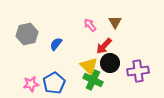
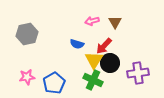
pink arrow: moved 2 px right, 4 px up; rotated 64 degrees counterclockwise
blue semicircle: moved 21 px right; rotated 112 degrees counterclockwise
yellow triangle: moved 5 px right, 6 px up; rotated 18 degrees clockwise
purple cross: moved 2 px down
pink star: moved 4 px left, 7 px up
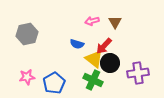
yellow triangle: moved 1 px up; rotated 24 degrees counterclockwise
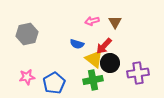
green cross: rotated 36 degrees counterclockwise
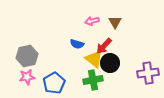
gray hexagon: moved 22 px down
purple cross: moved 10 px right
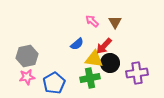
pink arrow: rotated 56 degrees clockwise
blue semicircle: rotated 56 degrees counterclockwise
yellow triangle: rotated 30 degrees counterclockwise
purple cross: moved 11 px left
green cross: moved 3 px left, 2 px up
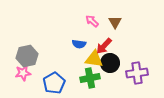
blue semicircle: moved 2 px right; rotated 48 degrees clockwise
pink star: moved 4 px left, 4 px up
